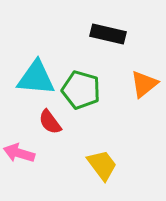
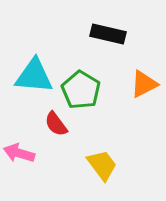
cyan triangle: moved 2 px left, 2 px up
orange triangle: rotated 12 degrees clockwise
green pentagon: rotated 15 degrees clockwise
red semicircle: moved 6 px right, 2 px down
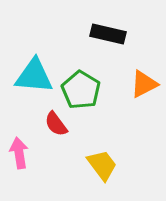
pink arrow: rotated 64 degrees clockwise
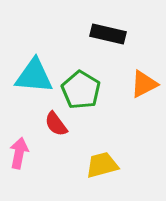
pink arrow: rotated 20 degrees clockwise
yellow trapezoid: rotated 68 degrees counterclockwise
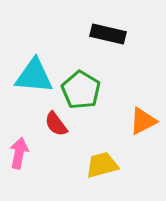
orange triangle: moved 1 px left, 37 px down
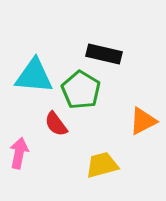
black rectangle: moved 4 px left, 20 px down
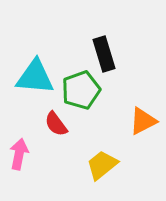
black rectangle: rotated 60 degrees clockwise
cyan triangle: moved 1 px right, 1 px down
green pentagon: rotated 21 degrees clockwise
pink arrow: moved 1 px down
yellow trapezoid: rotated 24 degrees counterclockwise
